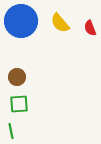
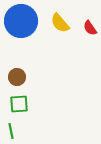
red semicircle: rotated 14 degrees counterclockwise
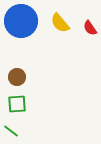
green square: moved 2 px left
green line: rotated 42 degrees counterclockwise
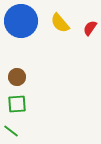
red semicircle: rotated 70 degrees clockwise
